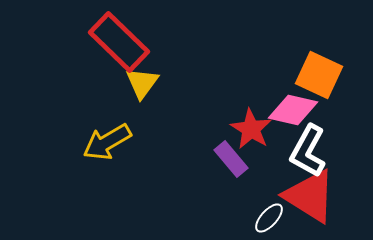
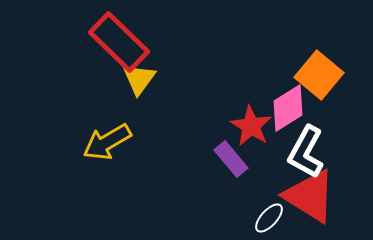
orange square: rotated 15 degrees clockwise
yellow triangle: moved 3 px left, 4 px up
pink diamond: moved 5 px left, 2 px up; rotated 45 degrees counterclockwise
red star: moved 3 px up
white L-shape: moved 2 px left, 1 px down
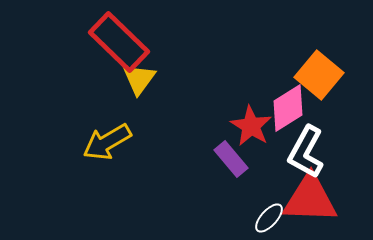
red triangle: moved 3 px down; rotated 30 degrees counterclockwise
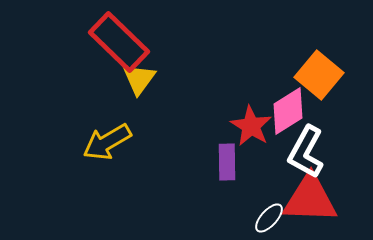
pink diamond: moved 3 px down
purple rectangle: moved 4 px left, 3 px down; rotated 39 degrees clockwise
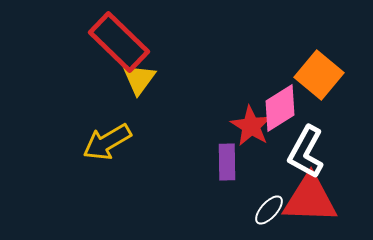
pink diamond: moved 8 px left, 3 px up
white ellipse: moved 8 px up
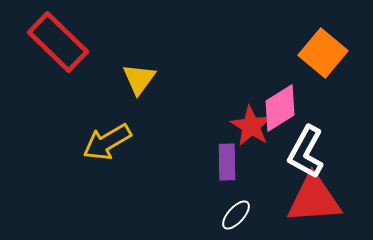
red rectangle: moved 61 px left
orange square: moved 4 px right, 22 px up
red triangle: moved 4 px right; rotated 6 degrees counterclockwise
white ellipse: moved 33 px left, 5 px down
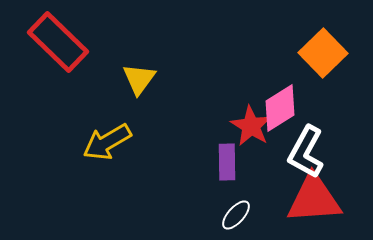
orange square: rotated 6 degrees clockwise
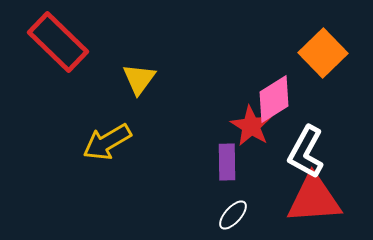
pink diamond: moved 6 px left, 9 px up
white ellipse: moved 3 px left
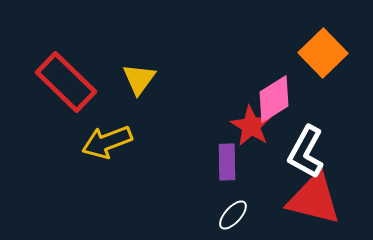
red rectangle: moved 8 px right, 40 px down
yellow arrow: rotated 9 degrees clockwise
red triangle: rotated 18 degrees clockwise
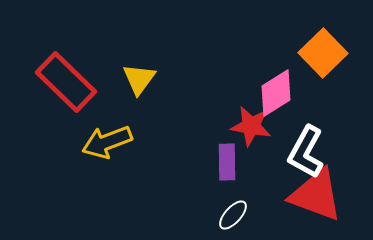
pink diamond: moved 2 px right, 6 px up
red star: rotated 21 degrees counterclockwise
red triangle: moved 2 px right, 4 px up; rotated 6 degrees clockwise
